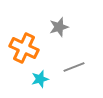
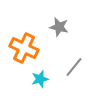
gray star: rotated 30 degrees clockwise
gray line: rotated 30 degrees counterclockwise
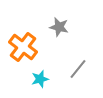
orange cross: moved 1 px left, 1 px up; rotated 12 degrees clockwise
gray line: moved 4 px right, 2 px down
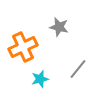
orange cross: rotated 28 degrees clockwise
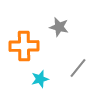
orange cross: moved 1 px right, 1 px up; rotated 24 degrees clockwise
gray line: moved 1 px up
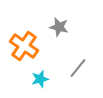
orange cross: rotated 36 degrees clockwise
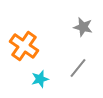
gray star: moved 24 px right
